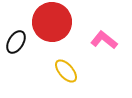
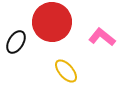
pink L-shape: moved 2 px left, 3 px up
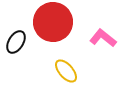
red circle: moved 1 px right
pink L-shape: moved 1 px right, 1 px down
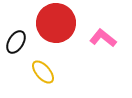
red circle: moved 3 px right, 1 px down
yellow ellipse: moved 23 px left, 1 px down
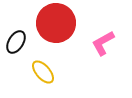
pink L-shape: moved 5 px down; rotated 68 degrees counterclockwise
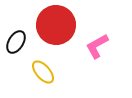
red circle: moved 2 px down
pink L-shape: moved 6 px left, 3 px down
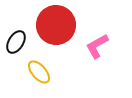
yellow ellipse: moved 4 px left
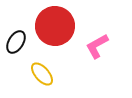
red circle: moved 1 px left, 1 px down
yellow ellipse: moved 3 px right, 2 px down
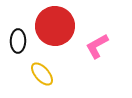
black ellipse: moved 2 px right, 1 px up; rotated 30 degrees counterclockwise
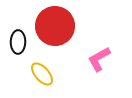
black ellipse: moved 1 px down
pink L-shape: moved 2 px right, 13 px down
